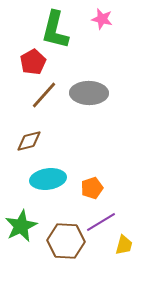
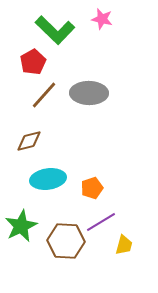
green L-shape: rotated 60 degrees counterclockwise
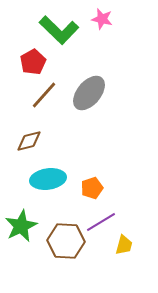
green L-shape: moved 4 px right
gray ellipse: rotated 51 degrees counterclockwise
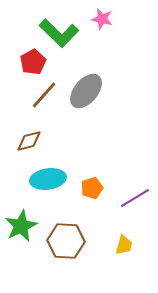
green L-shape: moved 3 px down
gray ellipse: moved 3 px left, 2 px up
purple line: moved 34 px right, 24 px up
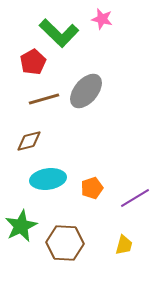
brown line: moved 4 px down; rotated 32 degrees clockwise
brown hexagon: moved 1 px left, 2 px down
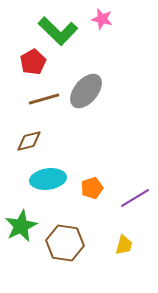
green L-shape: moved 1 px left, 2 px up
brown hexagon: rotated 6 degrees clockwise
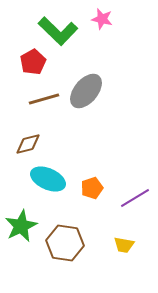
brown diamond: moved 1 px left, 3 px down
cyan ellipse: rotated 32 degrees clockwise
yellow trapezoid: rotated 85 degrees clockwise
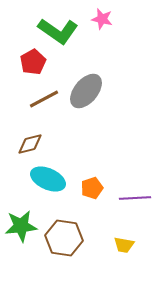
green L-shape: rotated 9 degrees counterclockwise
brown line: rotated 12 degrees counterclockwise
brown diamond: moved 2 px right
purple line: rotated 28 degrees clockwise
green star: rotated 20 degrees clockwise
brown hexagon: moved 1 px left, 5 px up
